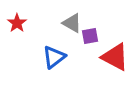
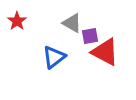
red star: moved 2 px up
red triangle: moved 10 px left, 5 px up
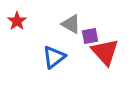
gray triangle: moved 1 px left, 1 px down
red triangle: rotated 20 degrees clockwise
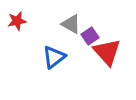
red star: rotated 24 degrees clockwise
purple square: rotated 24 degrees counterclockwise
red triangle: moved 2 px right
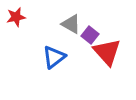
red star: moved 1 px left, 4 px up
purple square: moved 1 px up; rotated 18 degrees counterclockwise
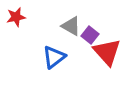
gray triangle: moved 2 px down
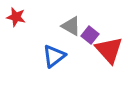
red star: rotated 24 degrees clockwise
red triangle: moved 2 px right, 2 px up
blue triangle: moved 1 px up
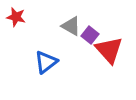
blue triangle: moved 8 px left, 6 px down
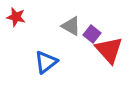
purple square: moved 2 px right, 1 px up
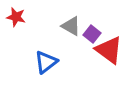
red triangle: rotated 12 degrees counterclockwise
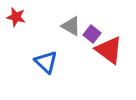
blue triangle: rotated 40 degrees counterclockwise
